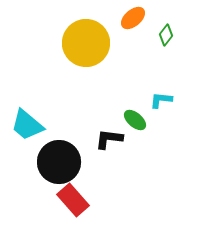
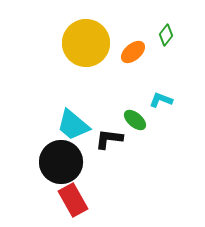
orange ellipse: moved 34 px down
cyan L-shape: rotated 15 degrees clockwise
cyan trapezoid: moved 46 px right
black circle: moved 2 px right
red rectangle: rotated 12 degrees clockwise
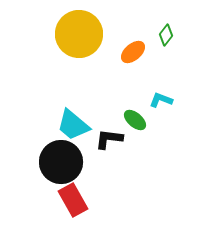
yellow circle: moved 7 px left, 9 px up
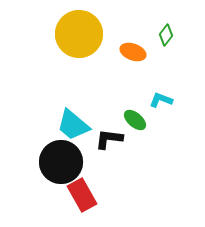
orange ellipse: rotated 60 degrees clockwise
red rectangle: moved 9 px right, 5 px up
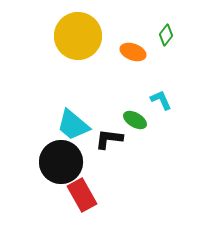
yellow circle: moved 1 px left, 2 px down
cyan L-shape: rotated 45 degrees clockwise
green ellipse: rotated 10 degrees counterclockwise
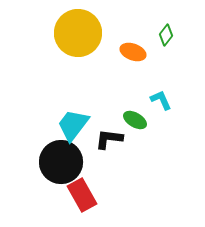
yellow circle: moved 3 px up
cyan trapezoid: rotated 87 degrees clockwise
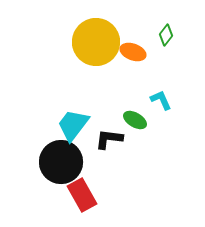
yellow circle: moved 18 px right, 9 px down
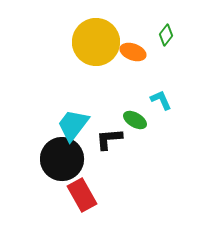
black L-shape: rotated 12 degrees counterclockwise
black circle: moved 1 px right, 3 px up
